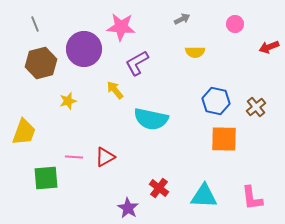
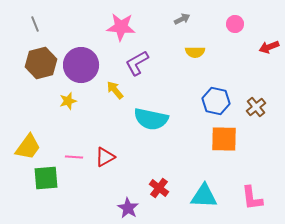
purple circle: moved 3 px left, 16 px down
yellow trapezoid: moved 4 px right, 15 px down; rotated 16 degrees clockwise
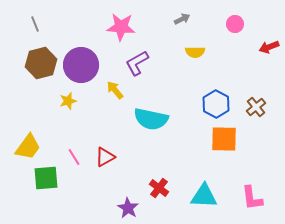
blue hexagon: moved 3 px down; rotated 16 degrees clockwise
pink line: rotated 54 degrees clockwise
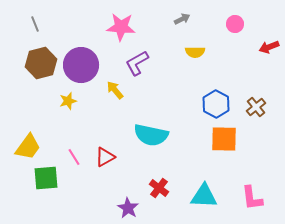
cyan semicircle: moved 16 px down
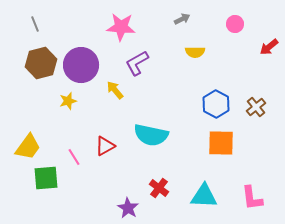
red arrow: rotated 18 degrees counterclockwise
orange square: moved 3 px left, 4 px down
red triangle: moved 11 px up
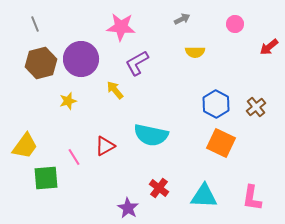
purple circle: moved 6 px up
orange square: rotated 24 degrees clockwise
yellow trapezoid: moved 3 px left, 1 px up
pink L-shape: rotated 16 degrees clockwise
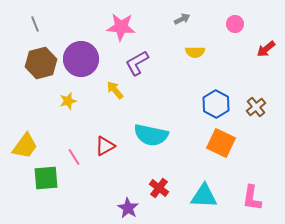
red arrow: moved 3 px left, 2 px down
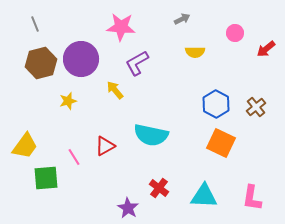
pink circle: moved 9 px down
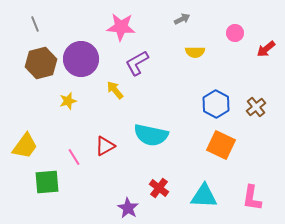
orange square: moved 2 px down
green square: moved 1 px right, 4 px down
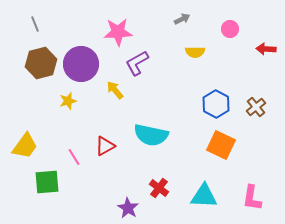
pink star: moved 3 px left, 5 px down; rotated 8 degrees counterclockwise
pink circle: moved 5 px left, 4 px up
red arrow: rotated 42 degrees clockwise
purple circle: moved 5 px down
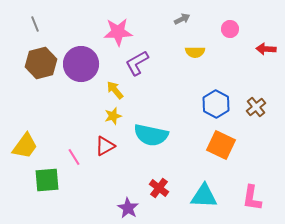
yellow star: moved 45 px right, 15 px down
green square: moved 2 px up
